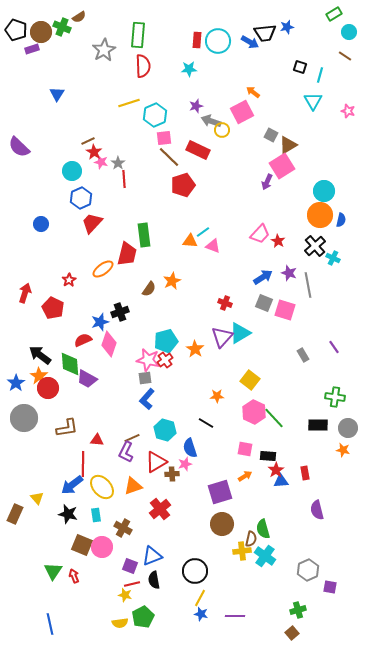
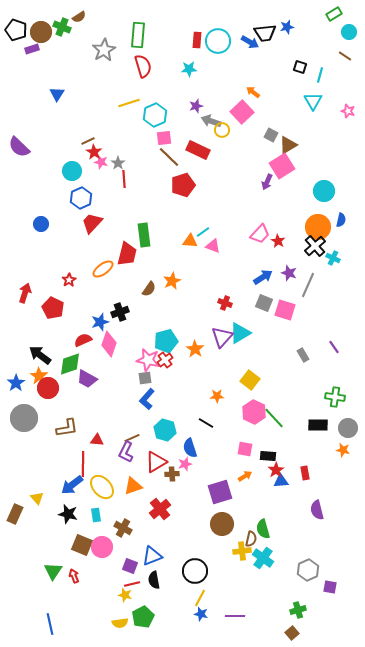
red semicircle at (143, 66): rotated 15 degrees counterclockwise
pink square at (242, 112): rotated 15 degrees counterclockwise
orange circle at (320, 215): moved 2 px left, 12 px down
gray line at (308, 285): rotated 35 degrees clockwise
green diamond at (70, 364): rotated 75 degrees clockwise
cyan cross at (265, 556): moved 2 px left, 2 px down
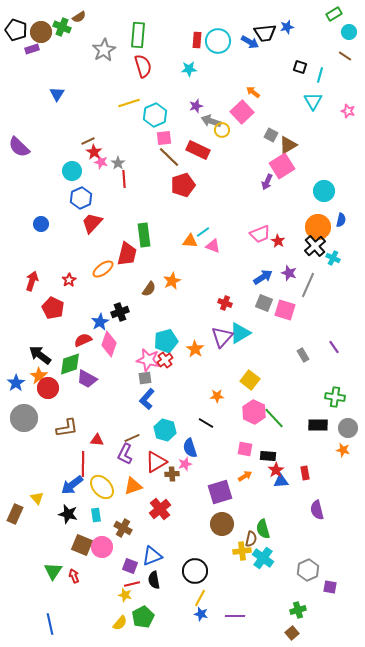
pink trapezoid at (260, 234): rotated 25 degrees clockwise
red arrow at (25, 293): moved 7 px right, 12 px up
blue star at (100, 322): rotated 12 degrees counterclockwise
purple L-shape at (126, 452): moved 1 px left, 2 px down
yellow semicircle at (120, 623): rotated 42 degrees counterclockwise
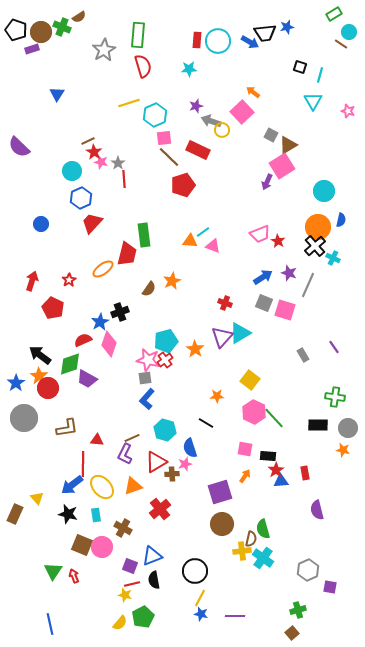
brown line at (345, 56): moved 4 px left, 12 px up
orange arrow at (245, 476): rotated 24 degrees counterclockwise
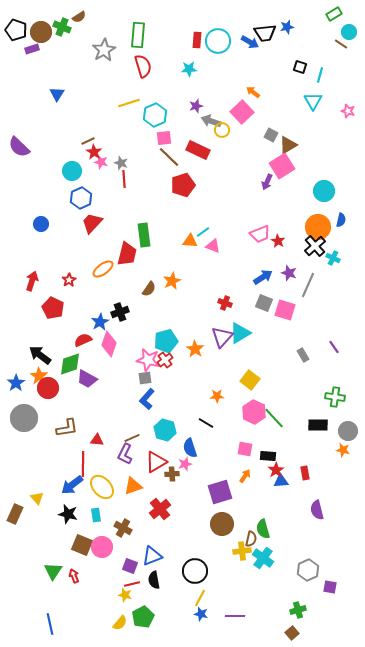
gray star at (118, 163): moved 3 px right; rotated 16 degrees counterclockwise
gray circle at (348, 428): moved 3 px down
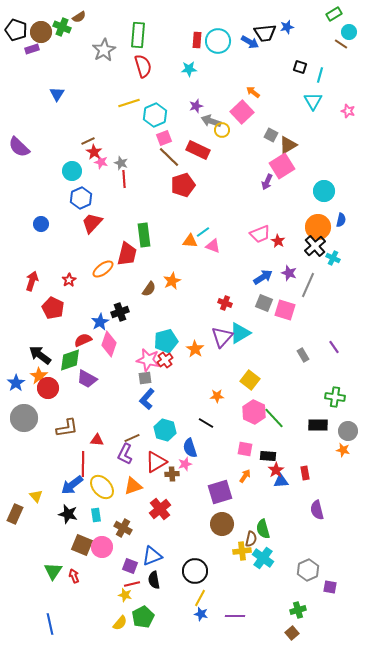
pink square at (164, 138): rotated 14 degrees counterclockwise
green diamond at (70, 364): moved 4 px up
yellow triangle at (37, 498): moved 1 px left, 2 px up
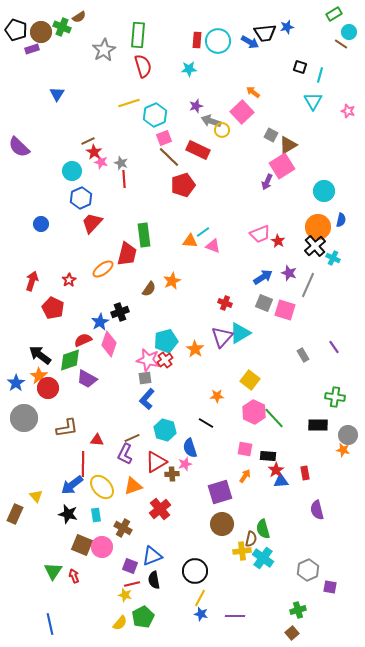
gray circle at (348, 431): moved 4 px down
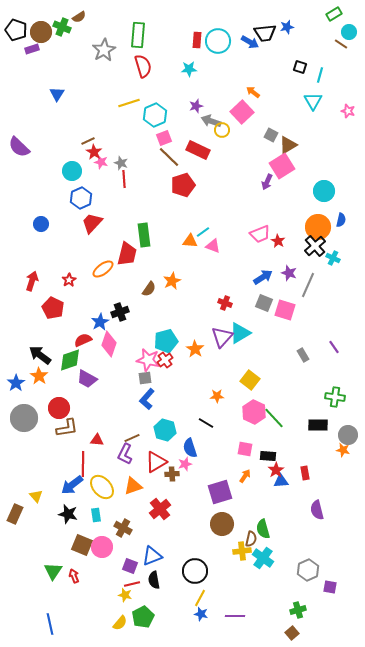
red circle at (48, 388): moved 11 px right, 20 px down
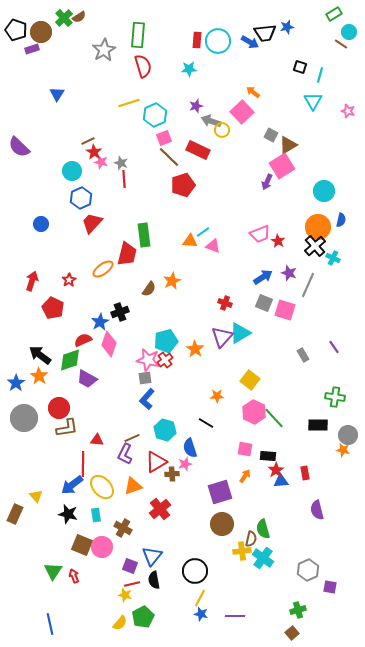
green cross at (62, 27): moved 2 px right, 9 px up; rotated 24 degrees clockwise
blue triangle at (152, 556): rotated 30 degrees counterclockwise
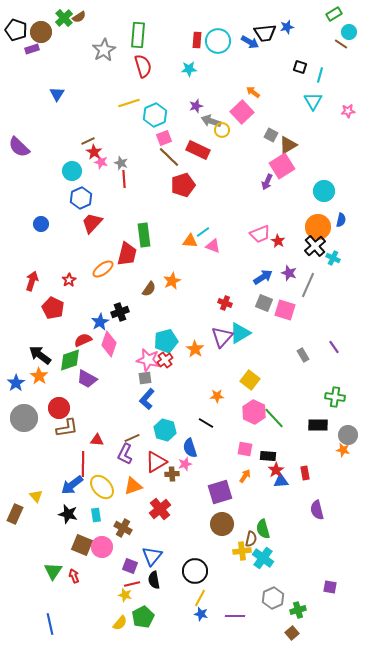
pink star at (348, 111): rotated 24 degrees counterclockwise
gray hexagon at (308, 570): moved 35 px left, 28 px down
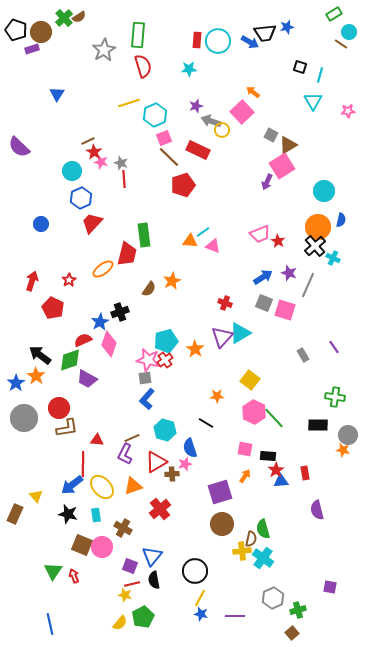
orange star at (39, 376): moved 3 px left
